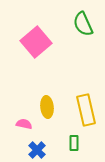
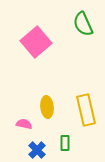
green rectangle: moved 9 px left
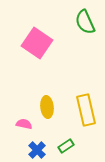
green semicircle: moved 2 px right, 2 px up
pink square: moved 1 px right, 1 px down; rotated 16 degrees counterclockwise
green rectangle: moved 1 px right, 3 px down; rotated 56 degrees clockwise
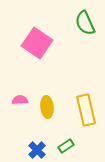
green semicircle: moved 1 px down
pink semicircle: moved 4 px left, 24 px up; rotated 14 degrees counterclockwise
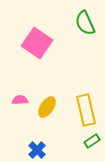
yellow ellipse: rotated 40 degrees clockwise
green rectangle: moved 26 px right, 5 px up
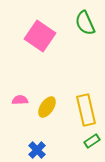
pink square: moved 3 px right, 7 px up
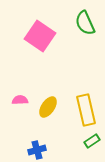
yellow ellipse: moved 1 px right
blue cross: rotated 30 degrees clockwise
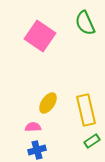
pink semicircle: moved 13 px right, 27 px down
yellow ellipse: moved 4 px up
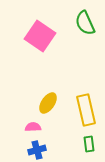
green rectangle: moved 3 px left, 3 px down; rotated 63 degrees counterclockwise
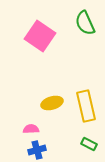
yellow ellipse: moved 4 px right; rotated 40 degrees clockwise
yellow rectangle: moved 4 px up
pink semicircle: moved 2 px left, 2 px down
green rectangle: rotated 56 degrees counterclockwise
